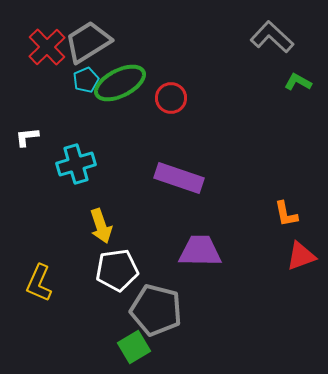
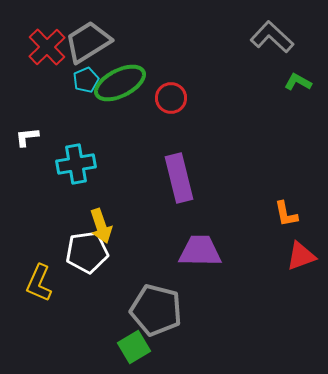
cyan cross: rotated 6 degrees clockwise
purple rectangle: rotated 57 degrees clockwise
white pentagon: moved 30 px left, 18 px up
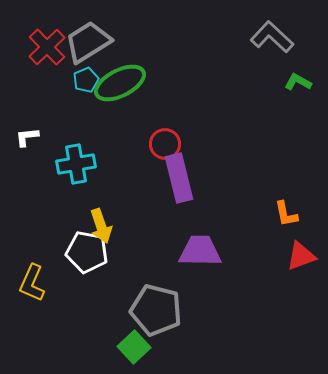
red circle: moved 6 px left, 46 px down
white pentagon: rotated 18 degrees clockwise
yellow L-shape: moved 7 px left
green square: rotated 12 degrees counterclockwise
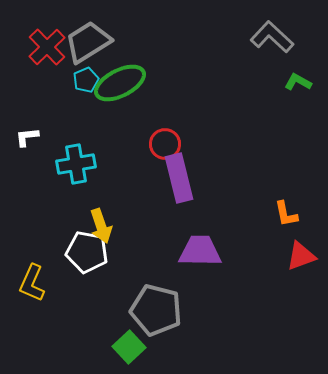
green square: moved 5 px left
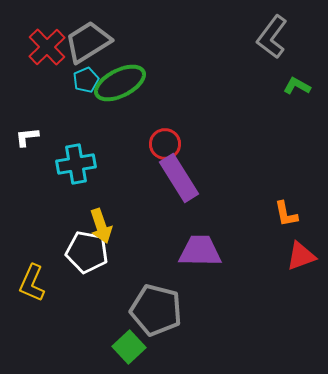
gray L-shape: rotated 96 degrees counterclockwise
green L-shape: moved 1 px left, 4 px down
purple rectangle: rotated 18 degrees counterclockwise
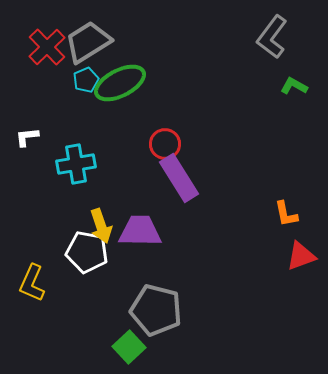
green L-shape: moved 3 px left
purple trapezoid: moved 60 px left, 20 px up
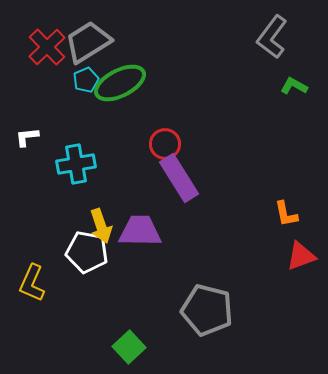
gray pentagon: moved 51 px right
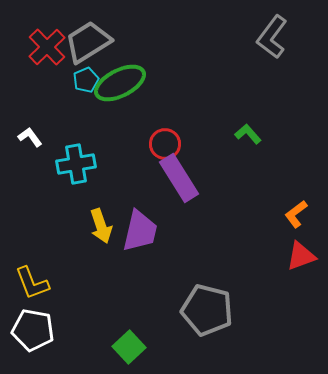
green L-shape: moved 46 px left, 48 px down; rotated 20 degrees clockwise
white L-shape: moved 3 px right; rotated 60 degrees clockwise
orange L-shape: moved 10 px right; rotated 64 degrees clockwise
purple trapezoid: rotated 102 degrees clockwise
white pentagon: moved 54 px left, 78 px down
yellow L-shape: rotated 45 degrees counterclockwise
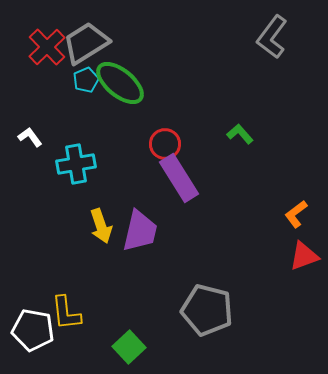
gray trapezoid: moved 2 px left, 1 px down
green ellipse: rotated 66 degrees clockwise
green L-shape: moved 8 px left
red triangle: moved 3 px right
yellow L-shape: moved 34 px right, 30 px down; rotated 15 degrees clockwise
